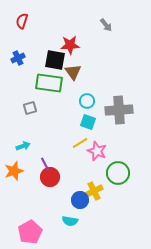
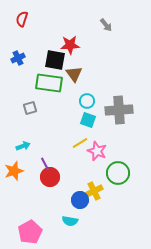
red semicircle: moved 2 px up
brown triangle: moved 1 px right, 2 px down
cyan square: moved 2 px up
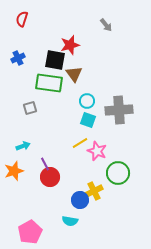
red star: rotated 12 degrees counterclockwise
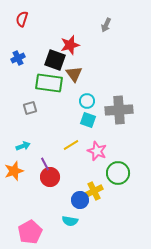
gray arrow: rotated 64 degrees clockwise
black square: rotated 10 degrees clockwise
yellow line: moved 9 px left, 2 px down
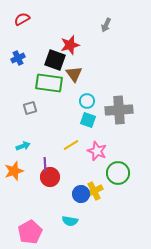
red semicircle: rotated 42 degrees clockwise
purple line: rotated 24 degrees clockwise
blue circle: moved 1 px right, 6 px up
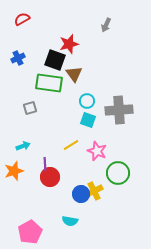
red star: moved 1 px left, 1 px up
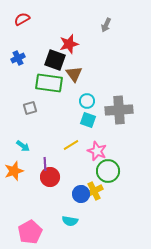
cyan arrow: rotated 56 degrees clockwise
green circle: moved 10 px left, 2 px up
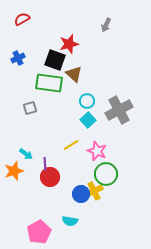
brown triangle: rotated 12 degrees counterclockwise
gray cross: rotated 24 degrees counterclockwise
cyan square: rotated 28 degrees clockwise
cyan arrow: moved 3 px right, 8 px down
green circle: moved 2 px left, 3 px down
pink pentagon: moved 9 px right
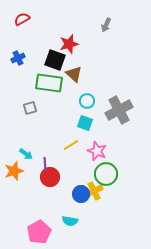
cyan square: moved 3 px left, 3 px down; rotated 28 degrees counterclockwise
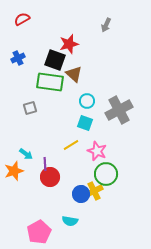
green rectangle: moved 1 px right, 1 px up
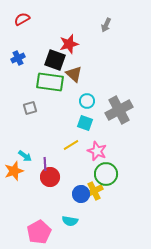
cyan arrow: moved 1 px left, 2 px down
